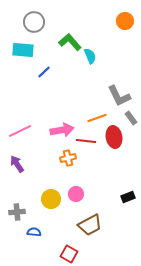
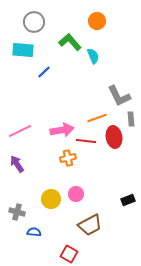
orange circle: moved 28 px left
cyan semicircle: moved 3 px right
gray rectangle: moved 1 px down; rotated 32 degrees clockwise
black rectangle: moved 3 px down
gray cross: rotated 21 degrees clockwise
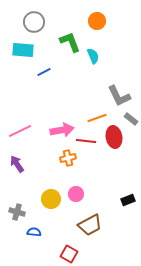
green L-shape: rotated 20 degrees clockwise
blue line: rotated 16 degrees clockwise
gray rectangle: rotated 48 degrees counterclockwise
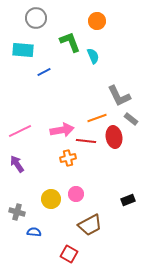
gray circle: moved 2 px right, 4 px up
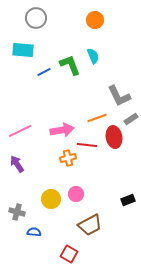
orange circle: moved 2 px left, 1 px up
green L-shape: moved 23 px down
gray rectangle: rotated 72 degrees counterclockwise
red line: moved 1 px right, 4 px down
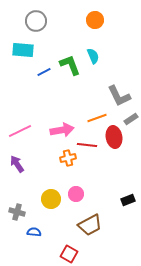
gray circle: moved 3 px down
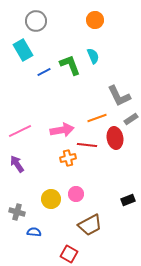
cyan rectangle: rotated 55 degrees clockwise
red ellipse: moved 1 px right, 1 px down
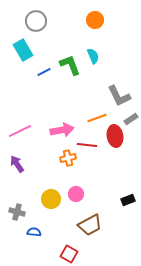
red ellipse: moved 2 px up
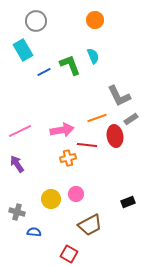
black rectangle: moved 2 px down
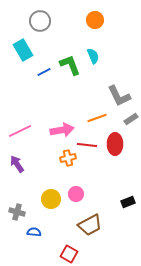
gray circle: moved 4 px right
red ellipse: moved 8 px down; rotated 10 degrees clockwise
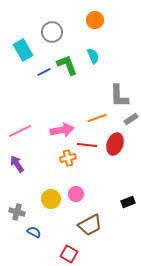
gray circle: moved 12 px right, 11 px down
green L-shape: moved 3 px left
gray L-shape: rotated 25 degrees clockwise
red ellipse: rotated 20 degrees clockwise
blue semicircle: rotated 24 degrees clockwise
